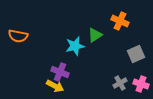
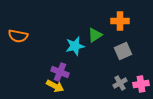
orange cross: rotated 24 degrees counterclockwise
gray square: moved 13 px left, 3 px up
pink cross: rotated 28 degrees counterclockwise
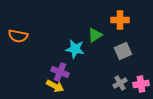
orange cross: moved 1 px up
cyan star: moved 3 px down; rotated 24 degrees clockwise
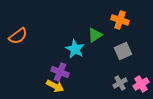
orange cross: rotated 18 degrees clockwise
orange semicircle: rotated 48 degrees counterclockwise
cyan star: rotated 18 degrees clockwise
pink cross: rotated 21 degrees counterclockwise
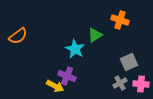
gray square: moved 6 px right, 11 px down
purple cross: moved 7 px right, 4 px down
pink cross: rotated 35 degrees clockwise
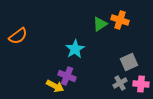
green triangle: moved 5 px right, 11 px up
cyan star: rotated 12 degrees clockwise
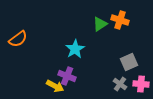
orange semicircle: moved 3 px down
gray cross: moved 1 px down; rotated 24 degrees counterclockwise
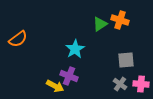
gray square: moved 3 px left, 2 px up; rotated 18 degrees clockwise
purple cross: moved 2 px right
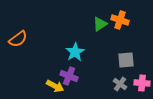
cyan star: moved 3 px down
pink cross: moved 1 px right, 1 px up
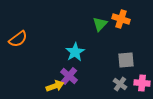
orange cross: moved 1 px right, 1 px up
green triangle: rotated 14 degrees counterclockwise
purple cross: rotated 18 degrees clockwise
yellow arrow: rotated 48 degrees counterclockwise
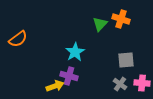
purple cross: rotated 24 degrees counterclockwise
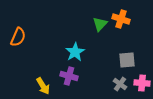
orange semicircle: moved 2 px up; rotated 30 degrees counterclockwise
gray square: moved 1 px right
yellow arrow: moved 12 px left; rotated 78 degrees clockwise
